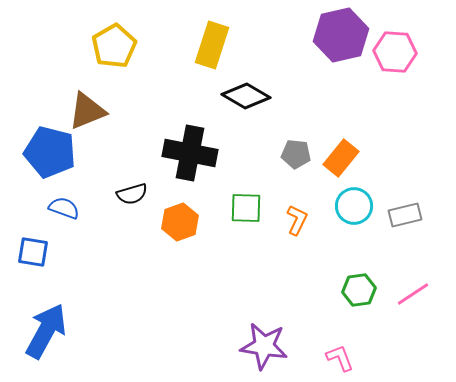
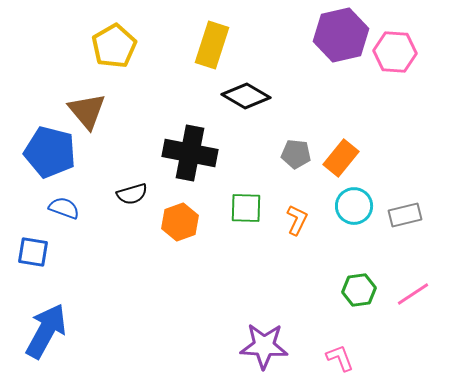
brown triangle: rotated 48 degrees counterclockwise
purple star: rotated 6 degrees counterclockwise
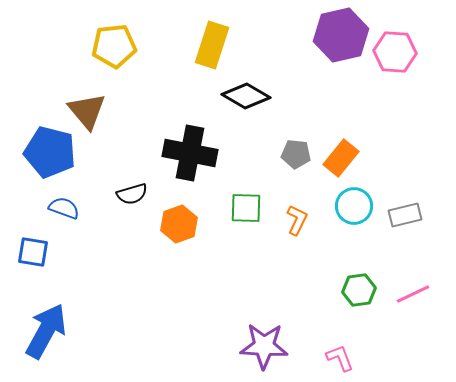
yellow pentagon: rotated 24 degrees clockwise
orange hexagon: moved 1 px left, 2 px down
pink line: rotated 8 degrees clockwise
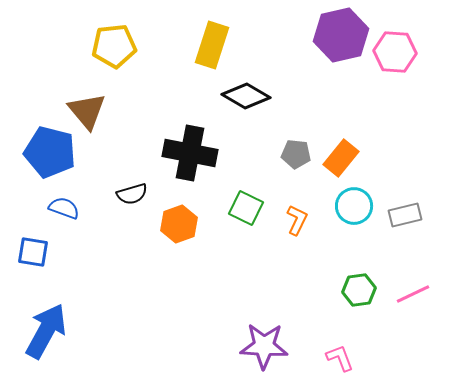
green square: rotated 24 degrees clockwise
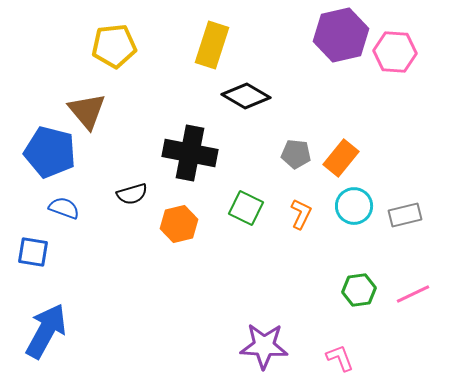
orange L-shape: moved 4 px right, 6 px up
orange hexagon: rotated 6 degrees clockwise
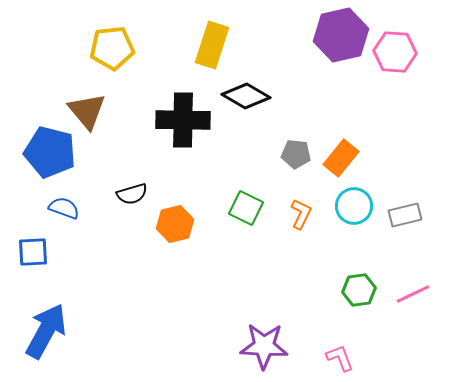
yellow pentagon: moved 2 px left, 2 px down
black cross: moved 7 px left, 33 px up; rotated 10 degrees counterclockwise
orange hexagon: moved 4 px left
blue square: rotated 12 degrees counterclockwise
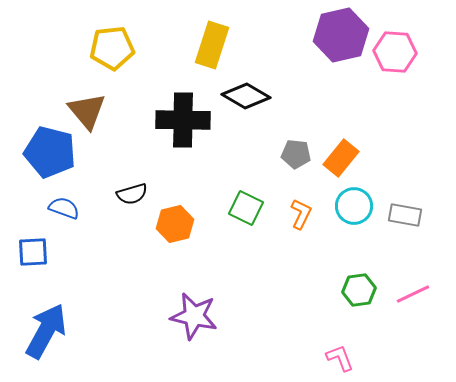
gray rectangle: rotated 24 degrees clockwise
purple star: moved 70 px left, 30 px up; rotated 9 degrees clockwise
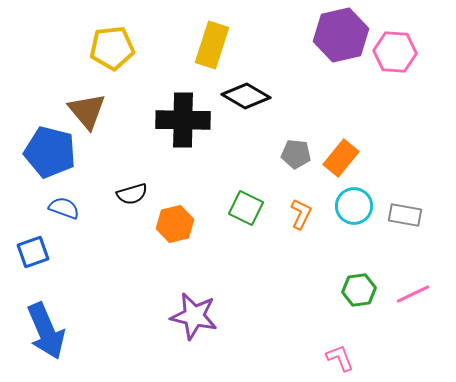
blue square: rotated 16 degrees counterclockwise
blue arrow: rotated 128 degrees clockwise
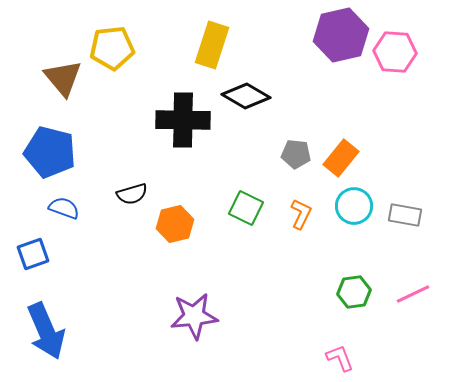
brown triangle: moved 24 px left, 33 px up
blue square: moved 2 px down
green hexagon: moved 5 px left, 2 px down
purple star: rotated 18 degrees counterclockwise
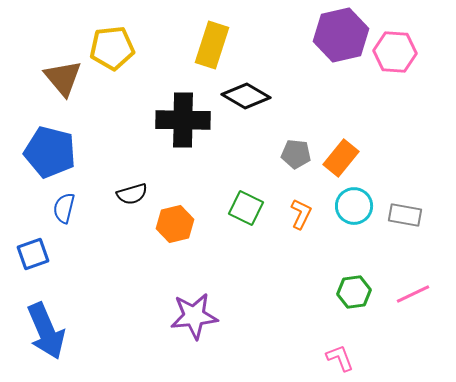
blue semicircle: rotated 96 degrees counterclockwise
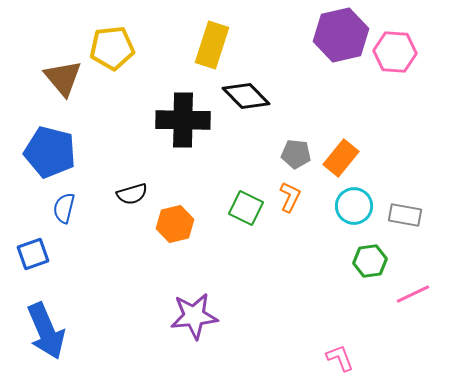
black diamond: rotated 15 degrees clockwise
orange L-shape: moved 11 px left, 17 px up
green hexagon: moved 16 px right, 31 px up
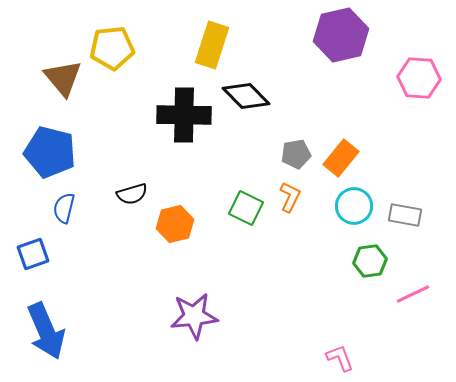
pink hexagon: moved 24 px right, 26 px down
black cross: moved 1 px right, 5 px up
gray pentagon: rotated 16 degrees counterclockwise
